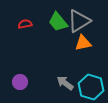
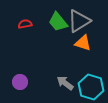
orange triangle: rotated 30 degrees clockwise
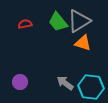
cyan hexagon: rotated 10 degrees counterclockwise
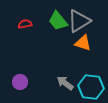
green trapezoid: moved 1 px up
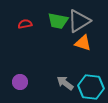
green trapezoid: rotated 40 degrees counterclockwise
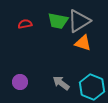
gray arrow: moved 4 px left
cyan hexagon: moved 1 px right; rotated 15 degrees clockwise
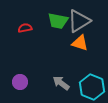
red semicircle: moved 4 px down
orange triangle: moved 3 px left
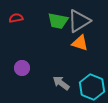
red semicircle: moved 9 px left, 10 px up
purple circle: moved 2 px right, 14 px up
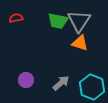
gray triangle: rotated 25 degrees counterclockwise
purple circle: moved 4 px right, 12 px down
gray arrow: rotated 102 degrees clockwise
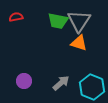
red semicircle: moved 1 px up
orange triangle: moved 1 px left
purple circle: moved 2 px left, 1 px down
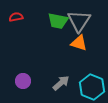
purple circle: moved 1 px left
